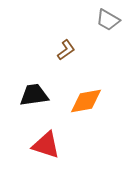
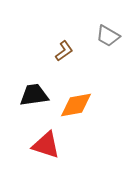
gray trapezoid: moved 16 px down
brown L-shape: moved 2 px left, 1 px down
orange diamond: moved 10 px left, 4 px down
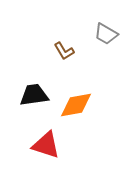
gray trapezoid: moved 2 px left, 2 px up
brown L-shape: rotated 95 degrees clockwise
